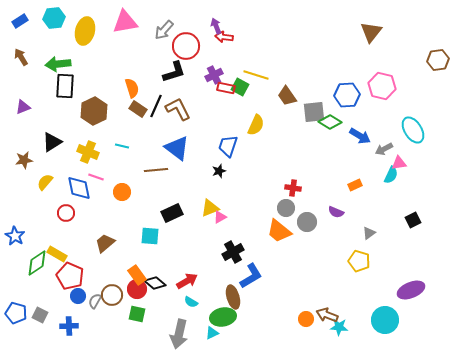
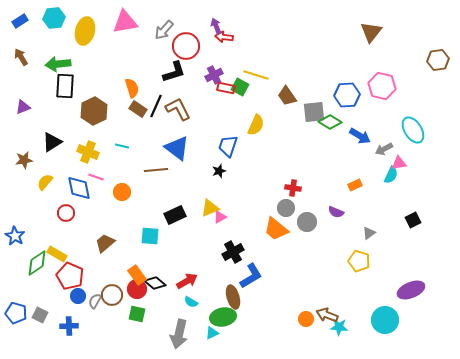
black rectangle at (172, 213): moved 3 px right, 2 px down
orange trapezoid at (279, 231): moved 3 px left, 2 px up
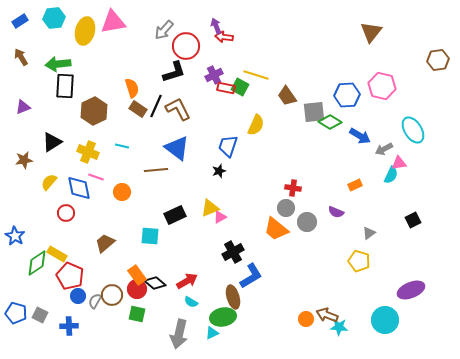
pink triangle at (125, 22): moved 12 px left
yellow semicircle at (45, 182): moved 4 px right
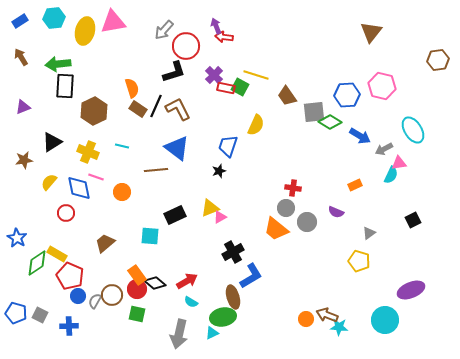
purple cross at (214, 75): rotated 18 degrees counterclockwise
blue star at (15, 236): moved 2 px right, 2 px down
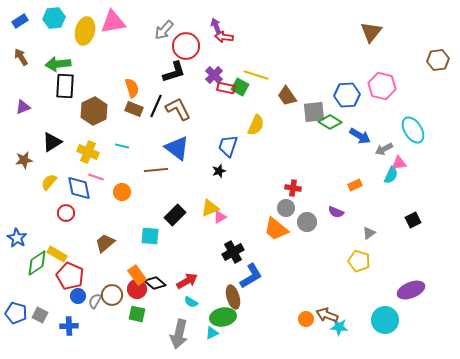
brown rectangle at (138, 109): moved 4 px left; rotated 12 degrees counterclockwise
black rectangle at (175, 215): rotated 20 degrees counterclockwise
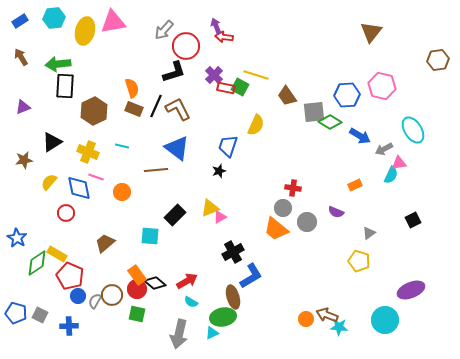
gray circle at (286, 208): moved 3 px left
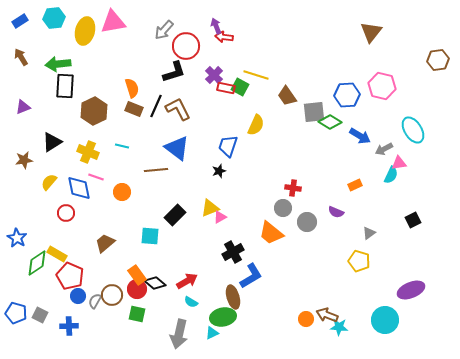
orange trapezoid at (276, 229): moved 5 px left, 4 px down
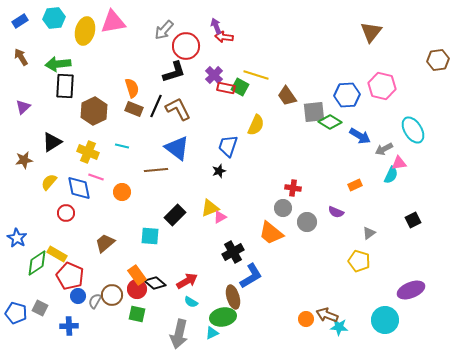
purple triangle at (23, 107): rotated 21 degrees counterclockwise
gray square at (40, 315): moved 7 px up
